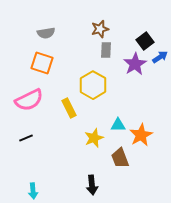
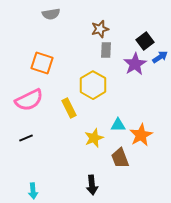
gray semicircle: moved 5 px right, 19 px up
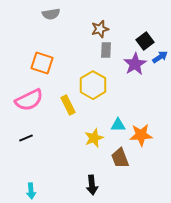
yellow rectangle: moved 1 px left, 3 px up
orange star: rotated 25 degrees clockwise
cyan arrow: moved 2 px left
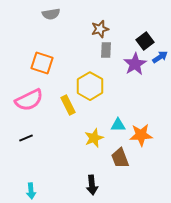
yellow hexagon: moved 3 px left, 1 px down
